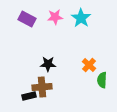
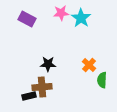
pink star: moved 6 px right, 4 px up
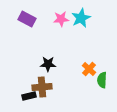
pink star: moved 6 px down
cyan star: rotated 12 degrees clockwise
orange cross: moved 4 px down
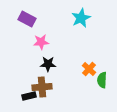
pink star: moved 20 px left, 23 px down
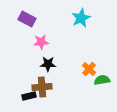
green semicircle: rotated 77 degrees clockwise
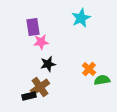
purple rectangle: moved 6 px right, 8 px down; rotated 54 degrees clockwise
black star: rotated 14 degrees counterclockwise
brown cross: moved 2 px left; rotated 30 degrees counterclockwise
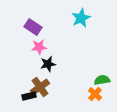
purple rectangle: rotated 48 degrees counterclockwise
pink star: moved 2 px left, 5 px down
orange cross: moved 6 px right, 25 px down
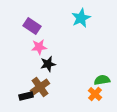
purple rectangle: moved 1 px left, 1 px up
black rectangle: moved 3 px left
